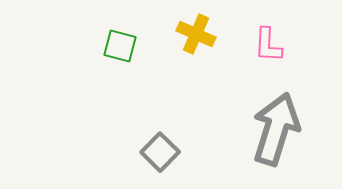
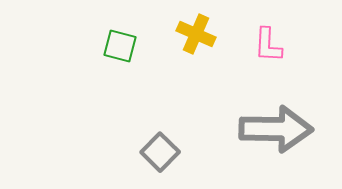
gray arrow: rotated 74 degrees clockwise
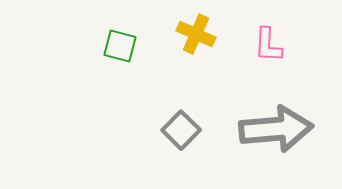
gray arrow: rotated 6 degrees counterclockwise
gray square: moved 21 px right, 22 px up
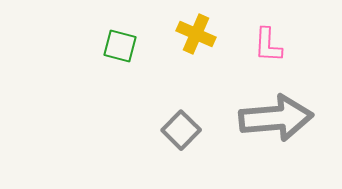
gray arrow: moved 11 px up
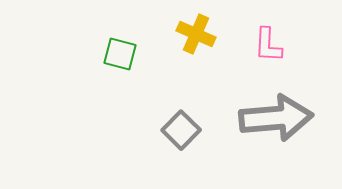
green square: moved 8 px down
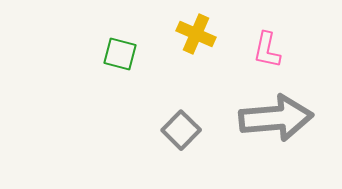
pink L-shape: moved 1 px left, 5 px down; rotated 9 degrees clockwise
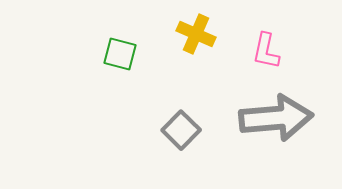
pink L-shape: moved 1 px left, 1 px down
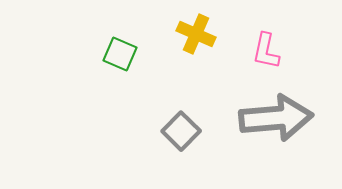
green square: rotated 8 degrees clockwise
gray square: moved 1 px down
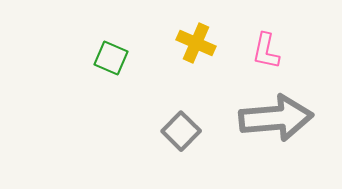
yellow cross: moved 9 px down
green square: moved 9 px left, 4 px down
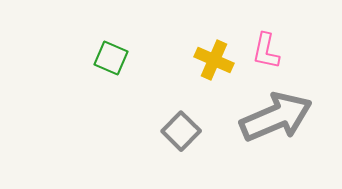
yellow cross: moved 18 px right, 17 px down
gray arrow: moved 1 px up; rotated 18 degrees counterclockwise
